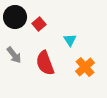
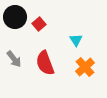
cyan triangle: moved 6 px right
gray arrow: moved 4 px down
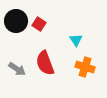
black circle: moved 1 px right, 4 px down
red square: rotated 16 degrees counterclockwise
gray arrow: moved 3 px right, 10 px down; rotated 18 degrees counterclockwise
orange cross: rotated 30 degrees counterclockwise
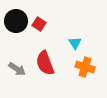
cyan triangle: moved 1 px left, 3 px down
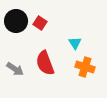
red square: moved 1 px right, 1 px up
gray arrow: moved 2 px left
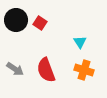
black circle: moved 1 px up
cyan triangle: moved 5 px right, 1 px up
red semicircle: moved 1 px right, 7 px down
orange cross: moved 1 px left, 3 px down
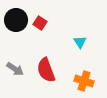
orange cross: moved 11 px down
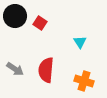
black circle: moved 1 px left, 4 px up
red semicircle: rotated 25 degrees clockwise
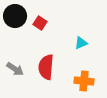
cyan triangle: moved 1 px right, 1 px down; rotated 40 degrees clockwise
red semicircle: moved 3 px up
orange cross: rotated 12 degrees counterclockwise
